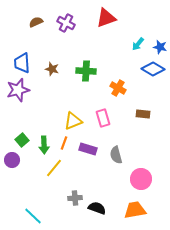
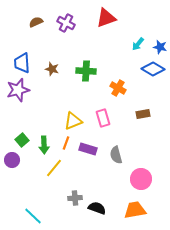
brown rectangle: rotated 16 degrees counterclockwise
orange line: moved 2 px right
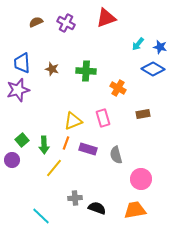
cyan line: moved 8 px right
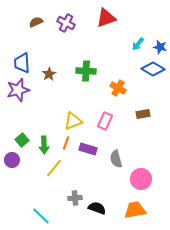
brown star: moved 3 px left, 5 px down; rotated 24 degrees clockwise
pink rectangle: moved 2 px right, 3 px down; rotated 42 degrees clockwise
gray semicircle: moved 4 px down
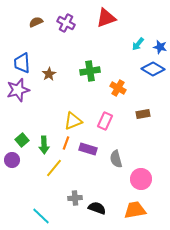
green cross: moved 4 px right; rotated 12 degrees counterclockwise
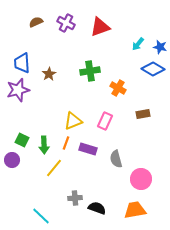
red triangle: moved 6 px left, 9 px down
green square: rotated 24 degrees counterclockwise
